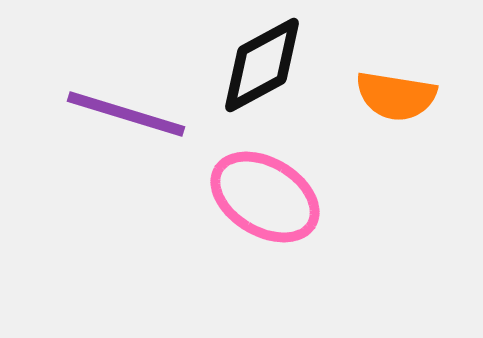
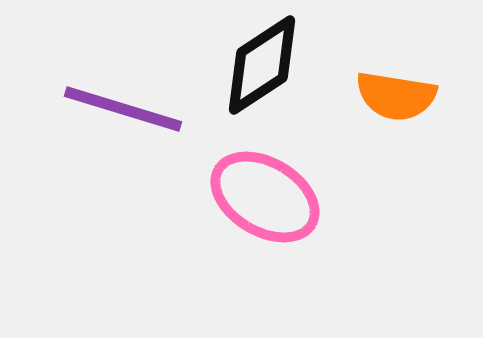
black diamond: rotated 5 degrees counterclockwise
purple line: moved 3 px left, 5 px up
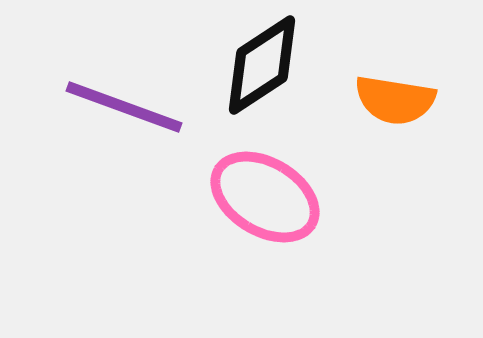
orange semicircle: moved 1 px left, 4 px down
purple line: moved 1 px right, 2 px up; rotated 3 degrees clockwise
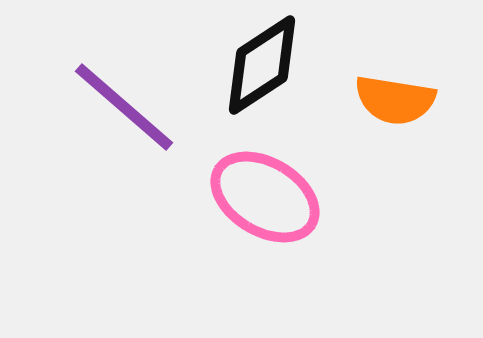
purple line: rotated 21 degrees clockwise
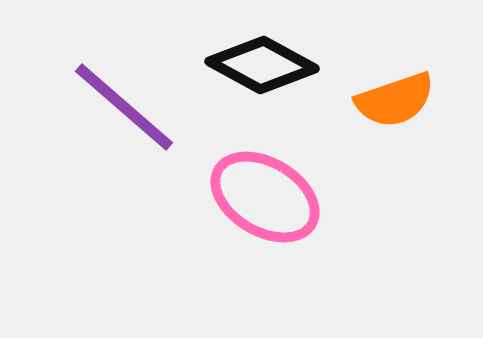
black diamond: rotated 62 degrees clockwise
orange semicircle: rotated 28 degrees counterclockwise
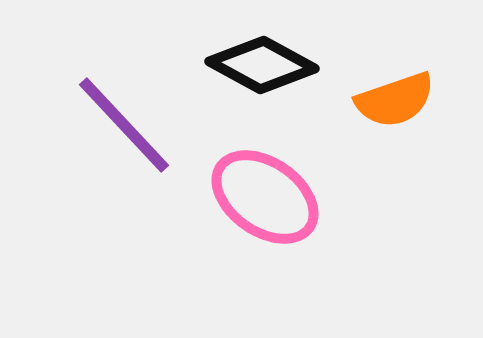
purple line: moved 18 px down; rotated 6 degrees clockwise
pink ellipse: rotated 4 degrees clockwise
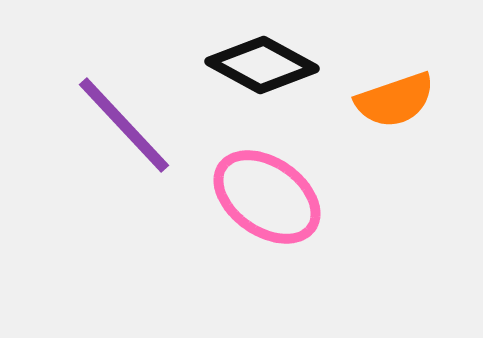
pink ellipse: moved 2 px right
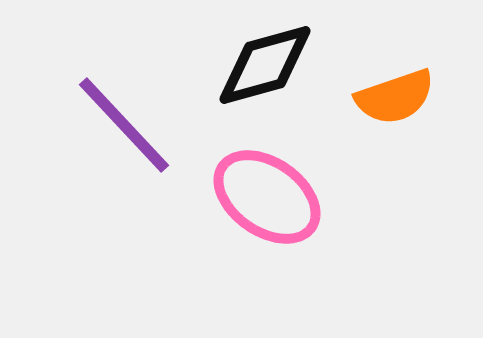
black diamond: moved 3 px right; rotated 44 degrees counterclockwise
orange semicircle: moved 3 px up
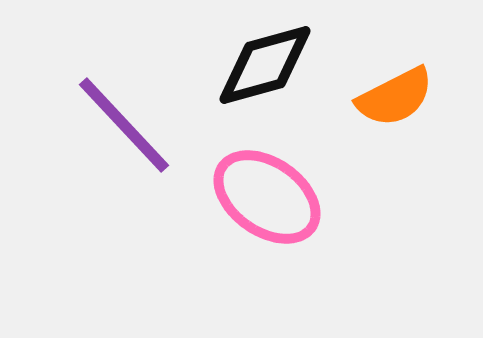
orange semicircle: rotated 8 degrees counterclockwise
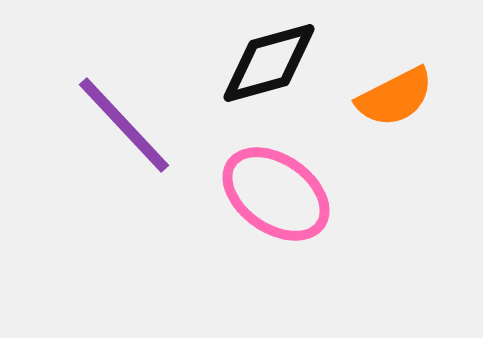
black diamond: moved 4 px right, 2 px up
pink ellipse: moved 9 px right, 3 px up
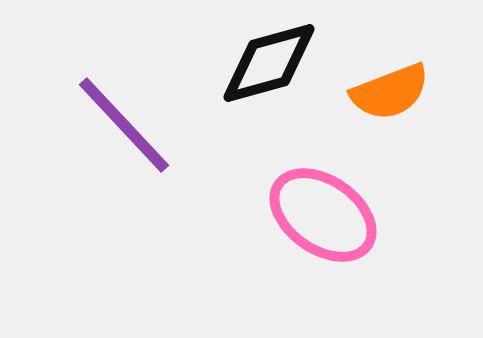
orange semicircle: moved 5 px left, 5 px up; rotated 6 degrees clockwise
pink ellipse: moved 47 px right, 21 px down
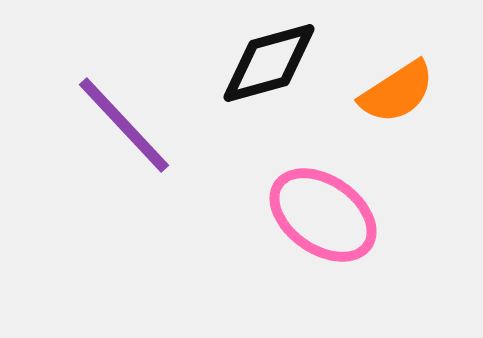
orange semicircle: moved 7 px right; rotated 12 degrees counterclockwise
